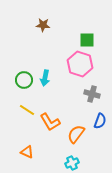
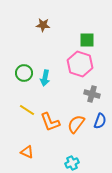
green circle: moved 7 px up
orange L-shape: rotated 10 degrees clockwise
orange semicircle: moved 10 px up
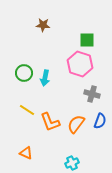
orange triangle: moved 1 px left, 1 px down
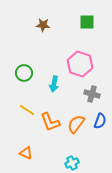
green square: moved 18 px up
cyan arrow: moved 9 px right, 6 px down
